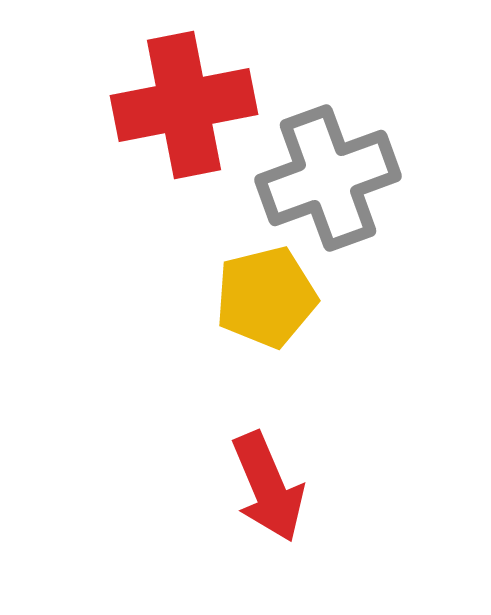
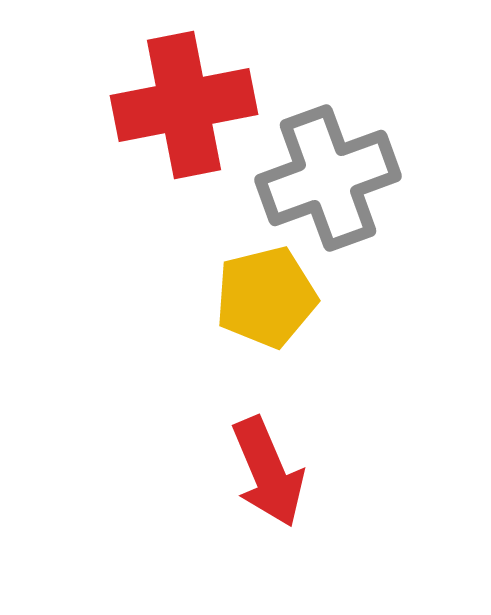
red arrow: moved 15 px up
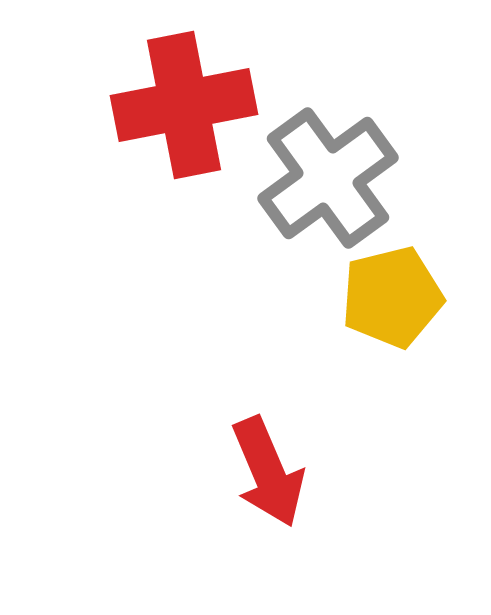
gray cross: rotated 16 degrees counterclockwise
yellow pentagon: moved 126 px right
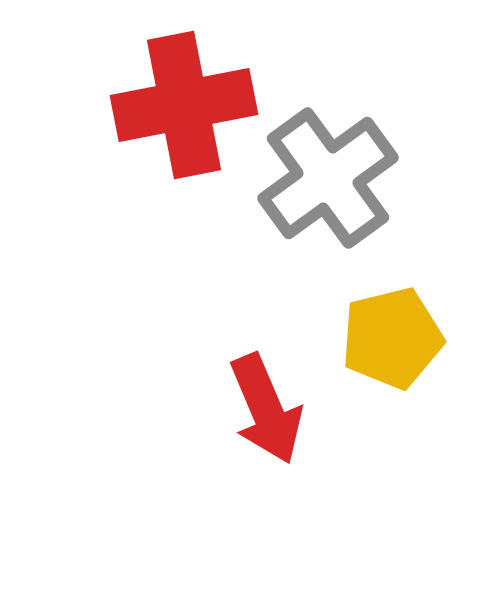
yellow pentagon: moved 41 px down
red arrow: moved 2 px left, 63 px up
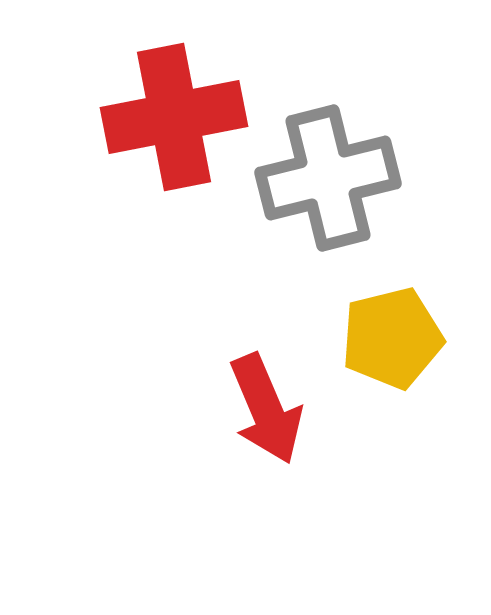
red cross: moved 10 px left, 12 px down
gray cross: rotated 22 degrees clockwise
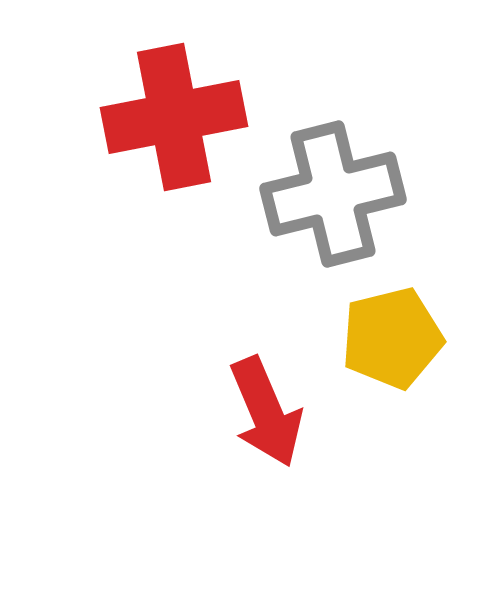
gray cross: moved 5 px right, 16 px down
red arrow: moved 3 px down
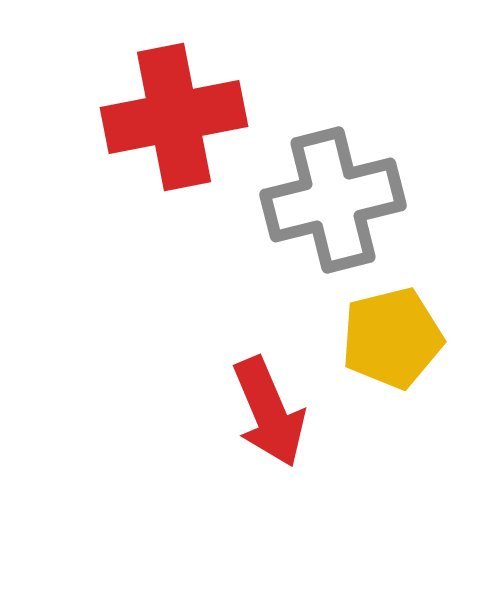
gray cross: moved 6 px down
red arrow: moved 3 px right
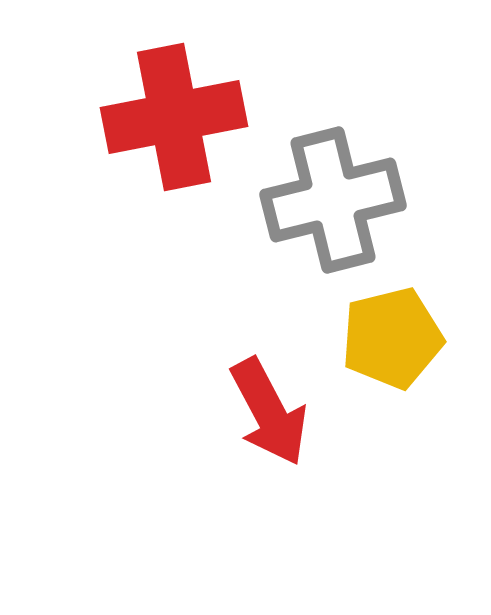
red arrow: rotated 5 degrees counterclockwise
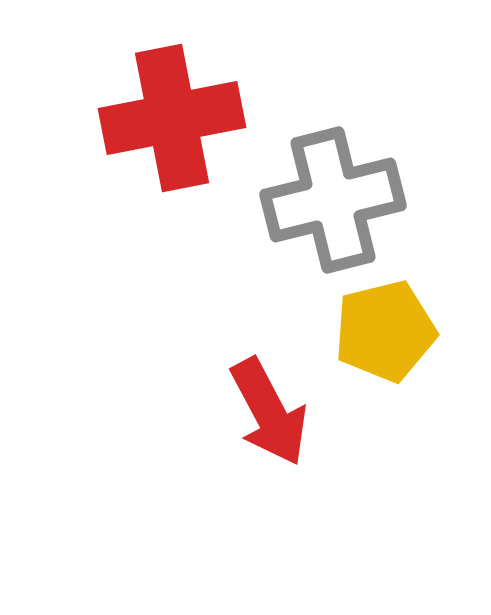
red cross: moved 2 px left, 1 px down
yellow pentagon: moved 7 px left, 7 px up
